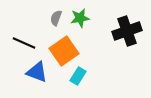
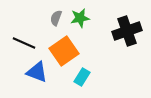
cyan rectangle: moved 4 px right, 1 px down
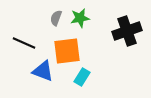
orange square: moved 3 px right; rotated 28 degrees clockwise
blue triangle: moved 6 px right, 1 px up
